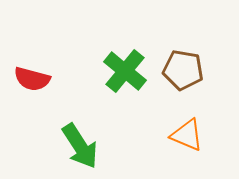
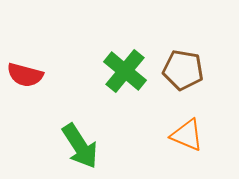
red semicircle: moved 7 px left, 4 px up
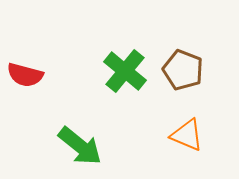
brown pentagon: rotated 12 degrees clockwise
green arrow: rotated 18 degrees counterclockwise
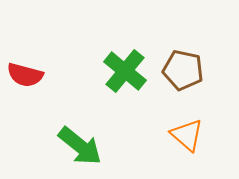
brown pentagon: rotated 9 degrees counterclockwise
orange triangle: rotated 18 degrees clockwise
